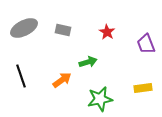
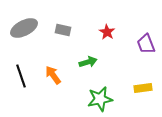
orange arrow: moved 9 px left, 5 px up; rotated 90 degrees counterclockwise
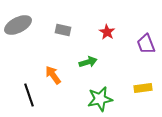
gray ellipse: moved 6 px left, 3 px up
black line: moved 8 px right, 19 px down
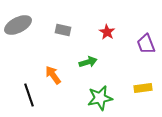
green star: moved 1 px up
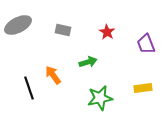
black line: moved 7 px up
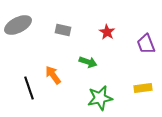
green arrow: rotated 36 degrees clockwise
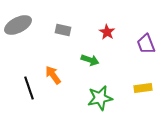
green arrow: moved 2 px right, 2 px up
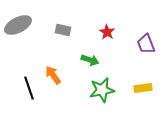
green star: moved 2 px right, 8 px up
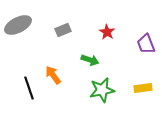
gray rectangle: rotated 35 degrees counterclockwise
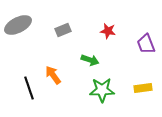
red star: moved 1 px right, 1 px up; rotated 21 degrees counterclockwise
green star: rotated 10 degrees clockwise
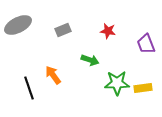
green star: moved 15 px right, 7 px up
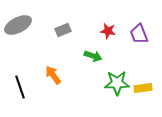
purple trapezoid: moved 7 px left, 10 px up
green arrow: moved 3 px right, 4 px up
black line: moved 9 px left, 1 px up
